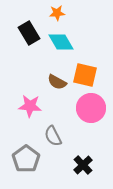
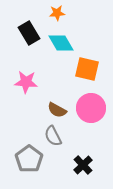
cyan diamond: moved 1 px down
orange square: moved 2 px right, 6 px up
brown semicircle: moved 28 px down
pink star: moved 4 px left, 24 px up
gray pentagon: moved 3 px right
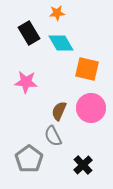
brown semicircle: moved 2 px right, 1 px down; rotated 84 degrees clockwise
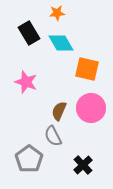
pink star: rotated 15 degrees clockwise
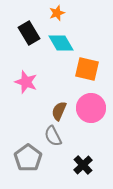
orange star: rotated 14 degrees counterclockwise
gray pentagon: moved 1 px left, 1 px up
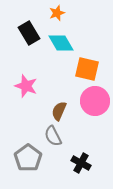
pink star: moved 4 px down
pink circle: moved 4 px right, 7 px up
black cross: moved 2 px left, 2 px up; rotated 18 degrees counterclockwise
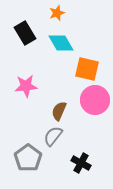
black rectangle: moved 4 px left
pink star: rotated 25 degrees counterclockwise
pink circle: moved 1 px up
gray semicircle: rotated 65 degrees clockwise
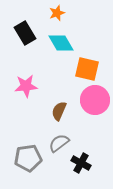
gray semicircle: moved 6 px right, 7 px down; rotated 15 degrees clockwise
gray pentagon: rotated 28 degrees clockwise
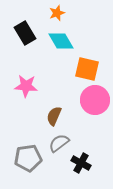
cyan diamond: moved 2 px up
pink star: rotated 10 degrees clockwise
brown semicircle: moved 5 px left, 5 px down
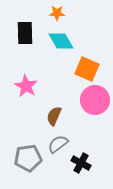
orange star: rotated 21 degrees clockwise
black rectangle: rotated 30 degrees clockwise
orange square: rotated 10 degrees clockwise
pink star: rotated 25 degrees clockwise
gray semicircle: moved 1 px left, 1 px down
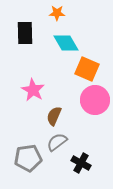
cyan diamond: moved 5 px right, 2 px down
pink star: moved 7 px right, 4 px down
gray semicircle: moved 1 px left, 2 px up
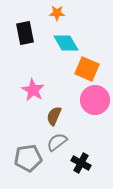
black rectangle: rotated 10 degrees counterclockwise
